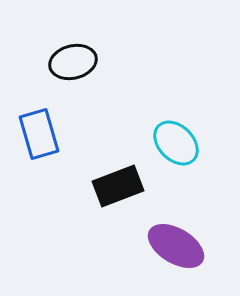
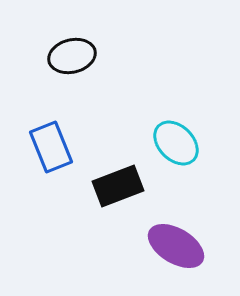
black ellipse: moved 1 px left, 6 px up
blue rectangle: moved 12 px right, 13 px down; rotated 6 degrees counterclockwise
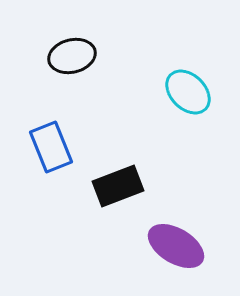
cyan ellipse: moved 12 px right, 51 px up
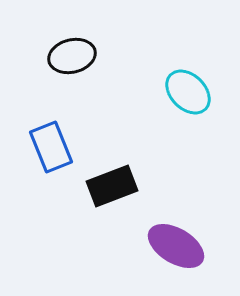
black rectangle: moved 6 px left
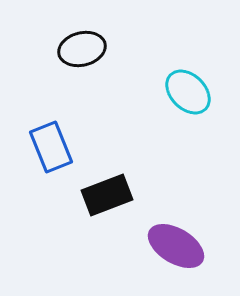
black ellipse: moved 10 px right, 7 px up
black rectangle: moved 5 px left, 9 px down
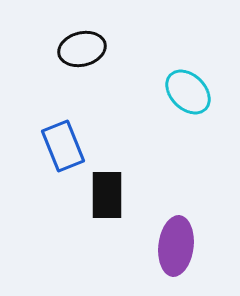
blue rectangle: moved 12 px right, 1 px up
black rectangle: rotated 69 degrees counterclockwise
purple ellipse: rotated 66 degrees clockwise
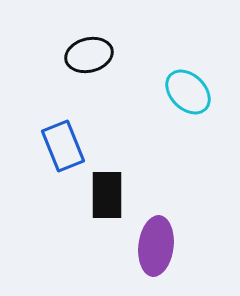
black ellipse: moved 7 px right, 6 px down
purple ellipse: moved 20 px left
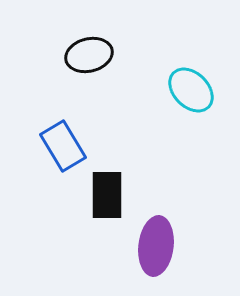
cyan ellipse: moved 3 px right, 2 px up
blue rectangle: rotated 9 degrees counterclockwise
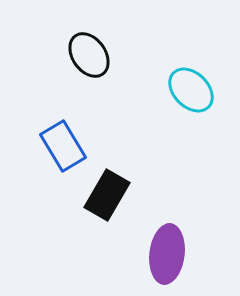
black ellipse: rotated 69 degrees clockwise
black rectangle: rotated 30 degrees clockwise
purple ellipse: moved 11 px right, 8 px down
